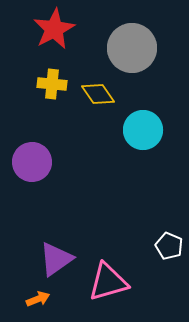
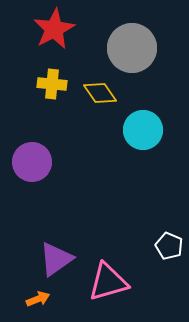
yellow diamond: moved 2 px right, 1 px up
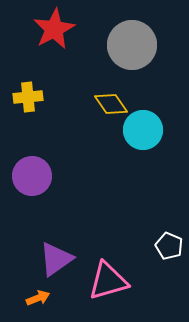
gray circle: moved 3 px up
yellow cross: moved 24 px left, 13 px down; rotated 12 degrees counterclockwise
yellow diamond: moved 11 px right, 11 px down
purple circle: moved 14 px down
pink triangle: moved 1 px up
orange arrow: moved 1 px up
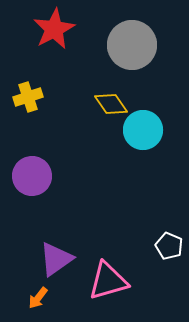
yellow cross: rotated 12 degrees counterclockwise
orange arrow: rotated 150 degrees clockwise
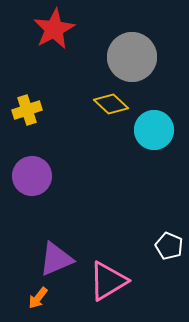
gray circle: moved 12 px down
yellow cross: moved 1 px left, 13 px down
yellow diamond: rotated 12 degrees counterclockwise
cyan circle: moved 11 px right
purple triangle: rotated 12 degrees clockwise
pink triangle: rotated 15 degrees counterclockwise
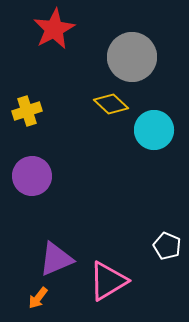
yellow cross: moved 1 px down
white pentagon: moved 2 px left
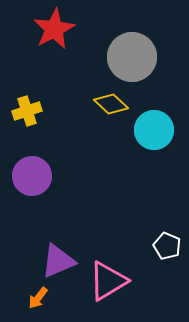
purple triangle: moved 2 px right, 2 px down
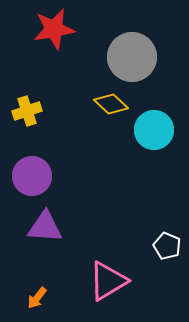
red star: rotated 18 degrees clockwise
purple triangle: moved 13 px left, 34 px up; rotated 27 degrees clockwise
orange arrow: moved 1 px left
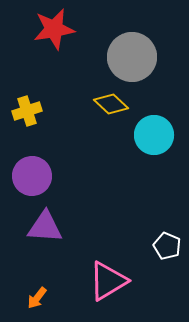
cyan circle: moved 5 px down
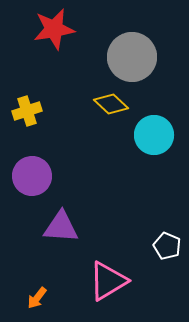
purple triangle: moved 16 px right
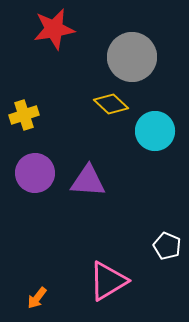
yellow cross: moved 3 px left, 4 px down
cyan circle: moved 1 px right, 4 px up
purple circle: moved 3 px right, 3 px up
purple triangle: moved 27 px right, 46 px up
